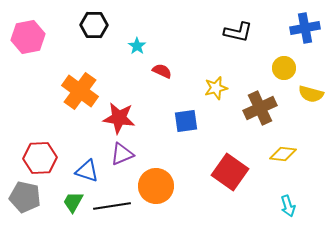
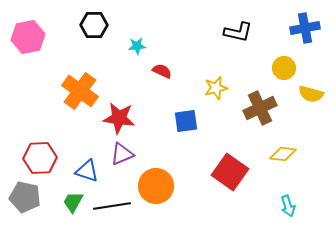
cyan star: rotated 30 degrees clockwise
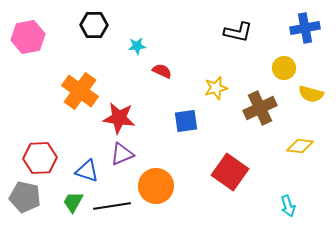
yellow diamond: moved 17 px right, 8 px up
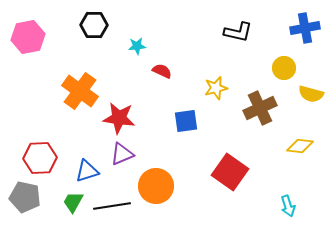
blue triangle: rotated 35 degrees counterclockwise
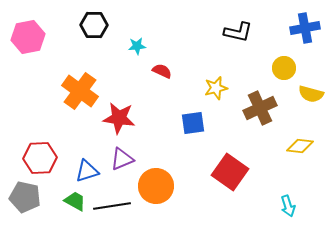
blue square: moved 7 px right, 2 px down
purple triangle: moved 5 px down
green trapezoid: moved 2 px right, 1 px up; rotated 90 degrees clockwise
